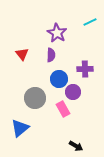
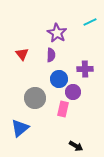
pink rectangle: rotated 42 degrees clockwise
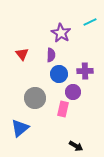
purple star: moved 4 px right
purple cross: moved 2 px down
blue circle: moved 5 px up
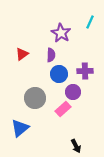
cyan line: rotated 40 degrees counterclockwise
red triangle: rotated 32 degrees clockwise
pink rectangle: rotated 35 degrees clockwise
black arrow: rotated 32 degrees clockwise
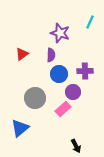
purple star: moved 1 px left; rotated 12 degrees counterclockwise
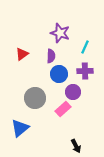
cyan line: moved 5 px left, 25 px down
purple semicircle: moved 1 px down
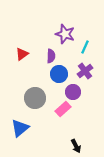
purple star: moved 5 px right, 1 px down
purple cross: rotated 35 degrees counterclockwise
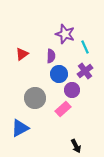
cyan line: rotated 48 degrees counterclockwise
purple circle: moved 1 px left, 2 px up
blue triangle: rotated 12 degrees clockwise
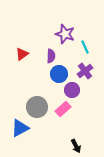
gray circle: moved 2 px right, 9 px down
